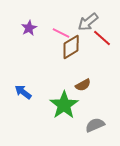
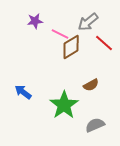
purple star: moved 6 px right, 7 px up; rotated 21 degrees clockwise
pink line: moved 1 px left, 1 px down
red line: moved 2 px right, 5 px down
brown semicircle: moved 8 px right
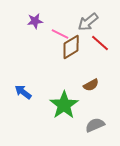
red line: moved 4 px left
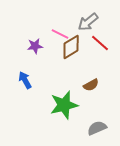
purple star: moved 25 px down
blue arrow: moved 2 px right, 12 px up; rotated 24 degrees clockwise
green star: rotated 20 degrees clockwise
gray semicircle: moved 2 px right, 3 px down
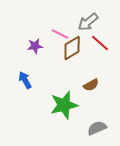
brown diamond: moved 1 px right, 1 px down
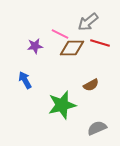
red line: rotated 24 degrees counterclockwise
brown diamond: rotated 30 degrees clockwise
green star: moved 2 px left
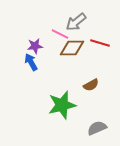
gray arrow: moved 12 px left
blue arrow: moved 6 px right, 18 px up
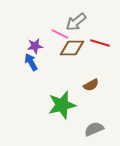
gray semicircle: moved 3 px left, 1 px down
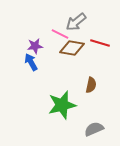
brown diamond: rotated 10 degrees clockwise
brown semicircle: rotated 49 degrees counterclockwise
